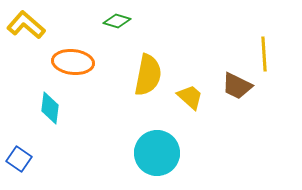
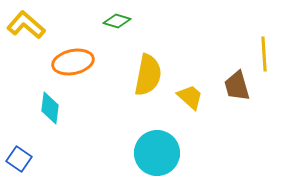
orange ellipse: rotated 18 degrees counterclockwise
brown trapezoid: rotated 48 degrees clockwise
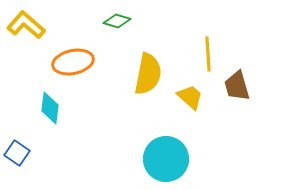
yellow line: moved 56 px left
yellow semicircle: moved 1 px up
cyan circle: moved 9 px right, 6 px down
blue square: moved 2 px left, 6 px up
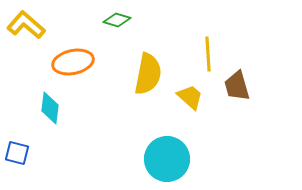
green diamond: moved 1 px up
blue square: rotated 20 degrees counterclockwise
cyan circle: moved 1 px right
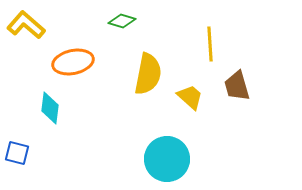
green diamond: moved 5 px right, 1 px down
yellow line: moved 2 px right, 10 px up
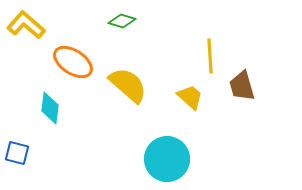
yellow line: moved 12 px down
orange ellipse: rotated 45 degrees clockwise
yellow semicircle: moved 20 px left, 11 px down; rotated 60 degrees counterclockwise
brown trapezoid: moved 5 px right
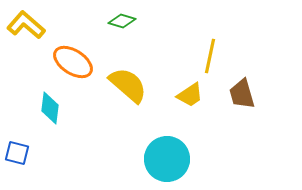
yellow line: rotated 16 degrees clockwise
brown trapezoid: moved 8 px down
yellow trapezoid: moved 2 px up; rotated 104 degrees clockwise
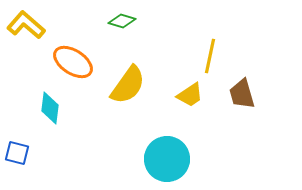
yellow semicircle: rotated 84 degrees clockwise
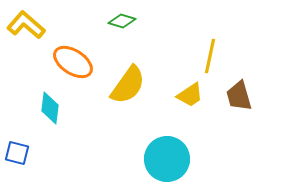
brown trapezoid: moved 3 px left, 2 px down
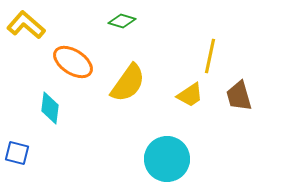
yellow semicircle: moved 2 px up
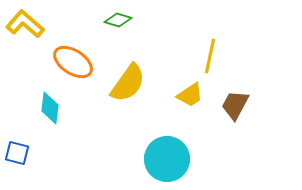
green diamond: moved 4 px left, 1 px up
yellow L-shape: moved 1 px left, 1 px up
brown trapezoid: moved 4 px left, 9 px down; rotated 44 degrees clockwise
